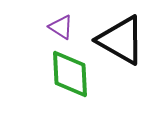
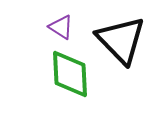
black triangle: rotated 16 degrees clockwise
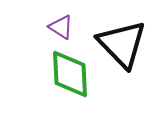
black triangle: moved 1 px right, 4 px down
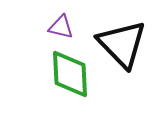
purple triangle: rotated 20 degrees counterclockwise
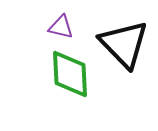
black triangle: moved 2 px right
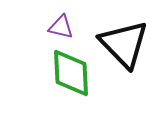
green diamond: moved 1 px right, 1 px up
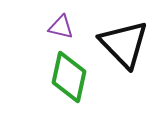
green diamond: moved 2 px left, 4 px down; rotated 15 degrees clockwise
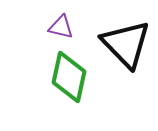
black triangle: moved 2 px right
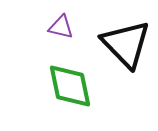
green diamond: moved 1 px right, 9 px down; rotated 24 degrees counterclockwise
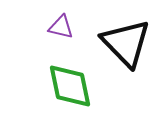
black triangle: moved 1 px up
